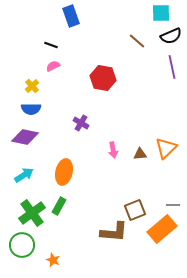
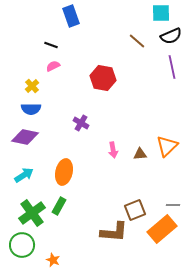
orange triangle: moved 1 px right, 2 px up
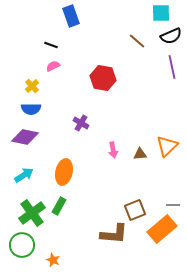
brown L-shape: moved 2 px down
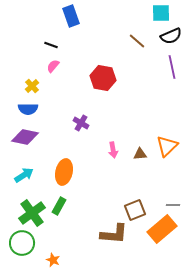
pink semicircle: rotated 24 degrees counterclockwise
blue semicircle: moved 3 px left
green circle: moved 2 px up
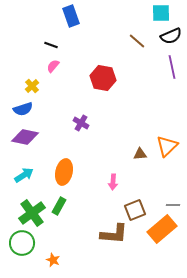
blue semicircle: moved 5 px left; rotated 18 degrees counterclockwise
pink arrow: moved 32 px down; rotated 14 degrees clockwise
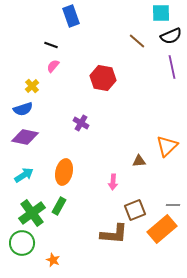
brown triangle: moved 1 px left, 7 px down
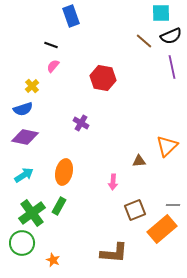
brown line: moved 7 px right
brown L-shape: moved 19 px down
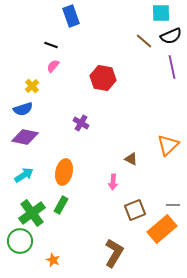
orange triangle: moved 1 px right, 1 px up
brown triangle: moved 8 px left, 2 px up; rotated 32 degrees clockwise
green rectangle: moved 2 px right, 1 px up
green circle: moved 2 px left, 2 px up
brown L-shape: rotated 64 degrees counterclockwise
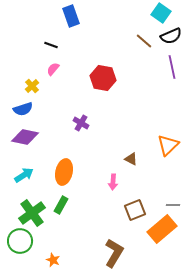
cyan square: rotated 36 degrees clockwise
pink semicircle: moved 3 px down
